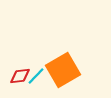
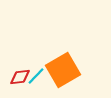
red diamond: moved 1 px down
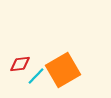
red diamond: moved 13 px up
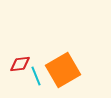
cyan line: rotated 66 degrees counterclockwise
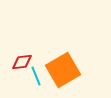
red diamond: moved 2 px right, 2 px up
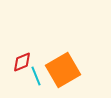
red diamond: rotated 15 degrees counterclockwise
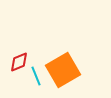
red diamond: moved 3 px left
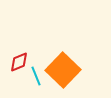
orange square: rotated 16 degrees counterclockwise
